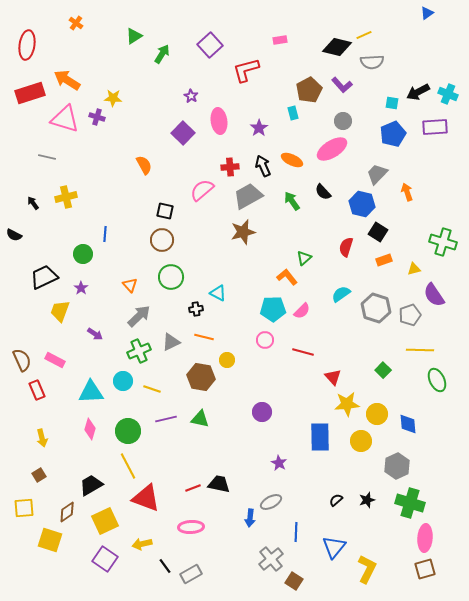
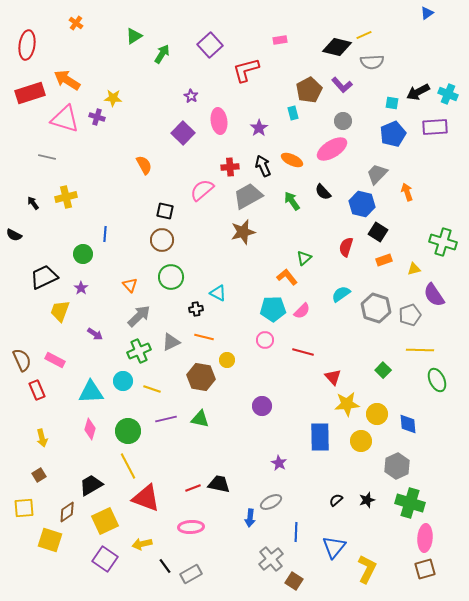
purple circle at (262, 412): moved 6 px up
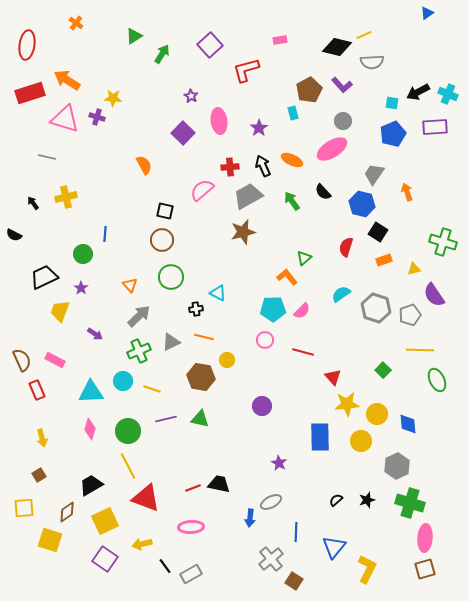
gray trapezoid at (377, 174): moved 3 px left; rotated 10 degrees counterclockwise
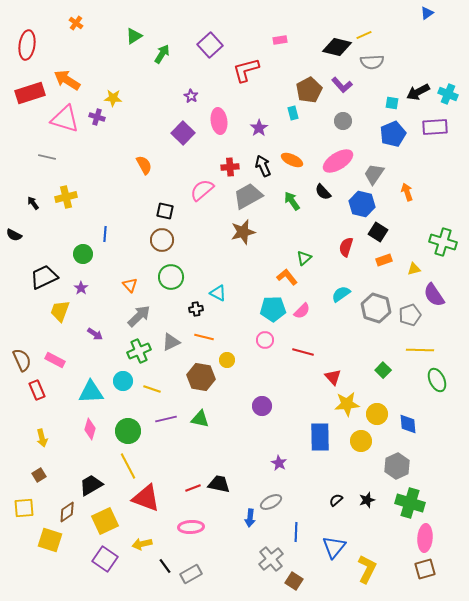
pink ellipse at (332, 149): moved 6 px right, 12 px down
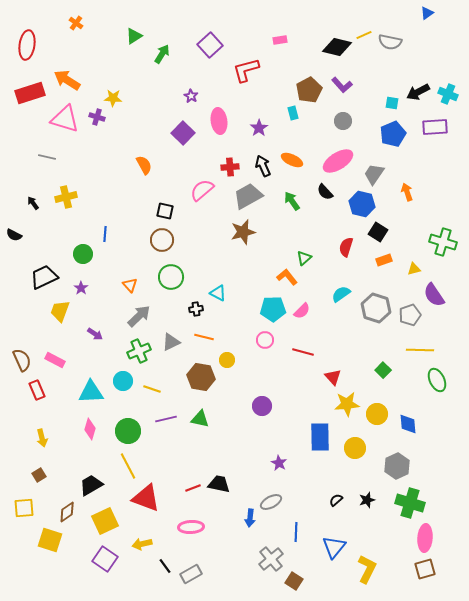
gray semicircle at (372, 62): moved 18 px right, 20 px up; rotated 15 degrees clockwise
black semicircle at (323, 192): moved 2 px right
yellow circle at (361, 441): moved 6 px left, 7 px down
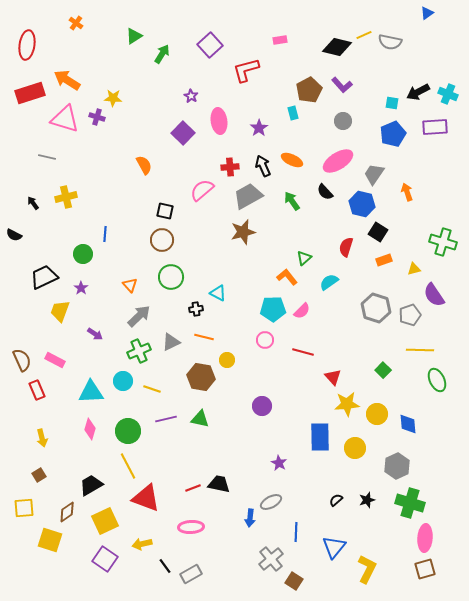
cyan semicircle at (341, 294): moved 12 px left, 12 px up
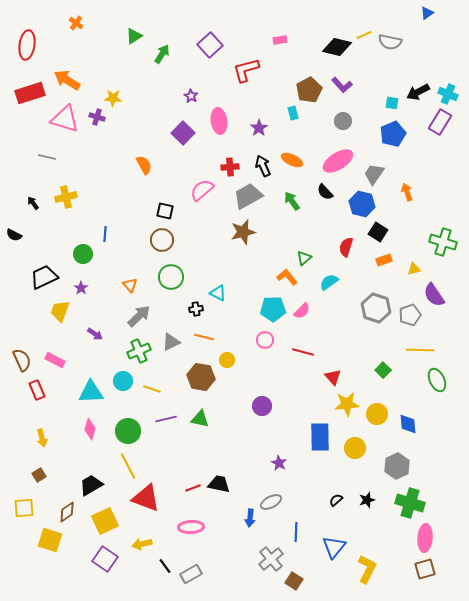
purple rectangle at (435, 127): moved 5 px right, 5 px up; rotated 55 degrees counterclockwise
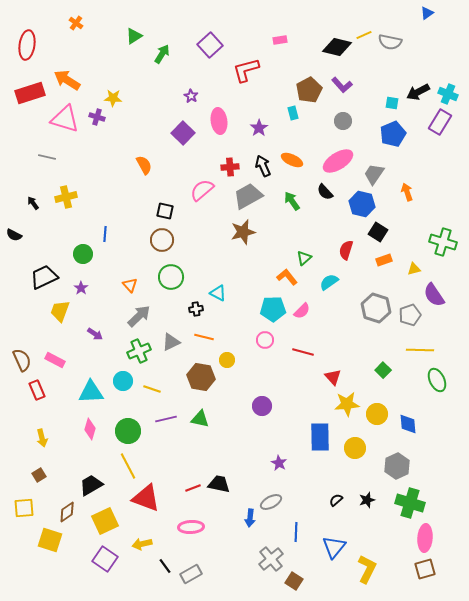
red semicircle at (346, 247): moved 3 px down
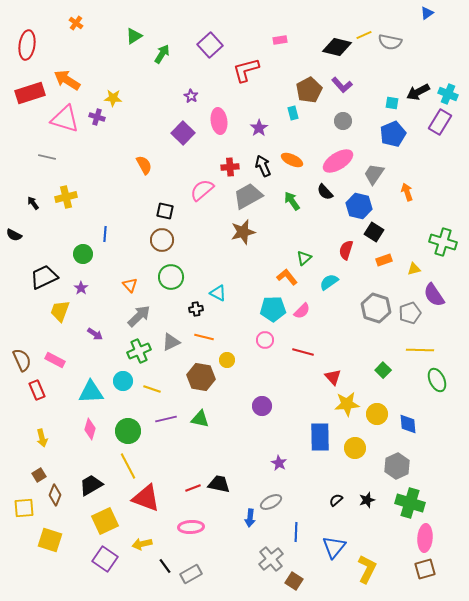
blue hexagon at (362, 204): moved 3 px left, 2 px down
black square at (378, 232): moved 4 px left
gray pentagon at (410, 315): moved 2 px up
brown diamond at (67, 512): moved 12 px left, 17 px up; rotated 35 degrees counterclockwise
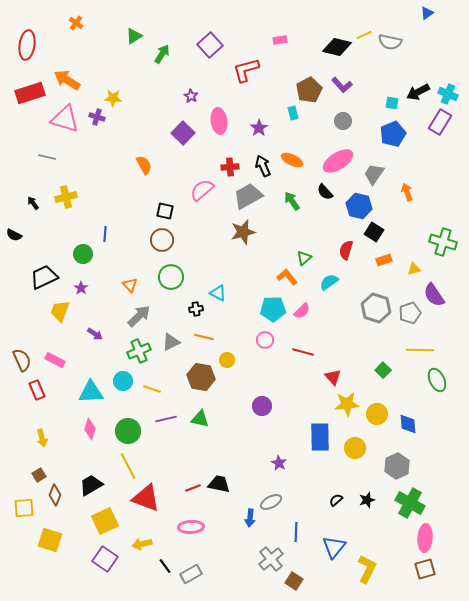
green cross at (410, 503): rotated 12 degrees clockwise
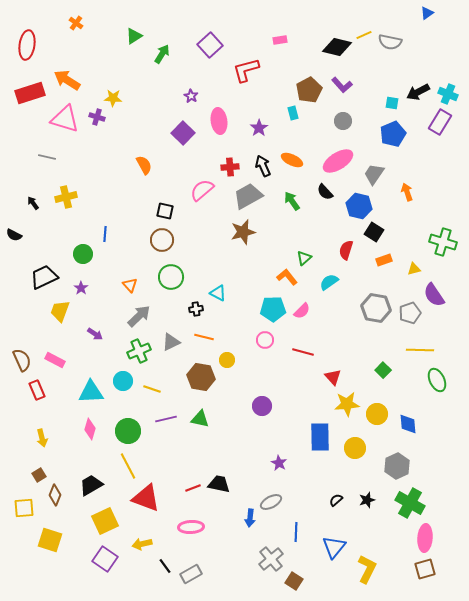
gray hexagon at (376, 308): rotated 8 degrees counterclockwise
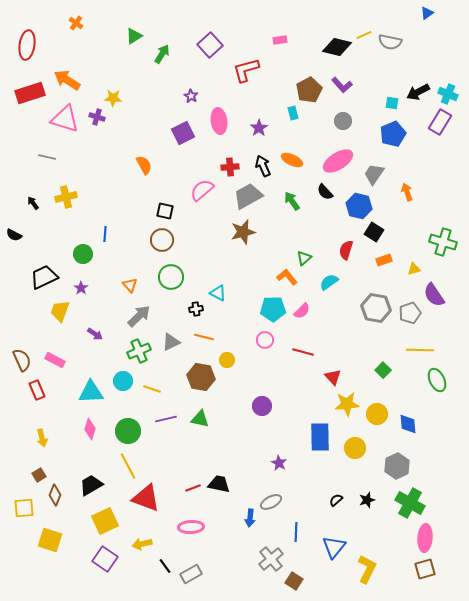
purple square at (183, 133): rotated 20 degrees clockwise
